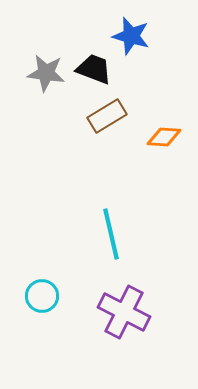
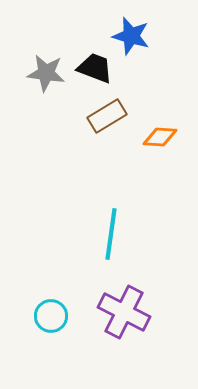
black trapezoid: moved 1 px right, 1 px up
orange diamond: moved 4 px left
cyan line: rotated 21 degrees clockwise
cyan circle: moved 9 px right, 20 px down
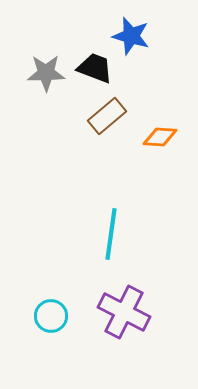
gray star: rotated 9 degrees counterclockwise
brown rectangle: rotated 9 degrees counterclockwise
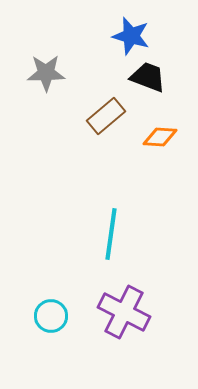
black trapezoid: moved 53 px right, 9 px down
brown rectangle: moved 1 px left
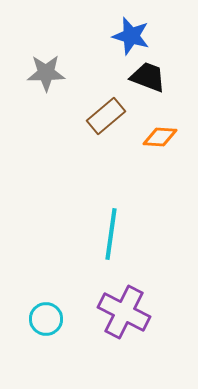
cyan circle: moved 5 px left, 3 px down
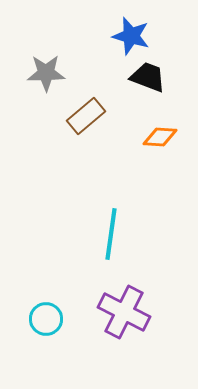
brown rectangle: moved 20 px left
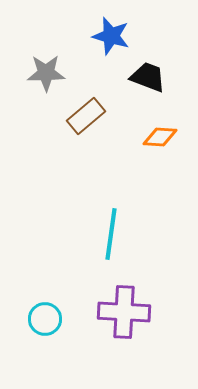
blue star: moved 20 px left
purple cross: rotated 24 degrees counterclockwise
cyan circle: moved 1 px left
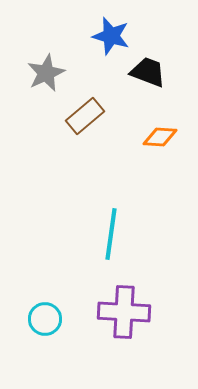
gray star: rotated 24 degrees counterclockwise
black trapezoid: moved 5 px up
brown rectangle: moved 1 px left
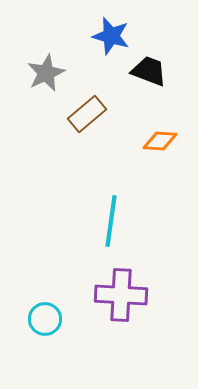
black trapezoid: moved 1 px right, 1 px up
brown rectangle: moved 2 px right, 2 px up
orange diamond: moved 4 px down
cyan line: moved 13 px up
purple cross: moved 3 px left, 17 px up
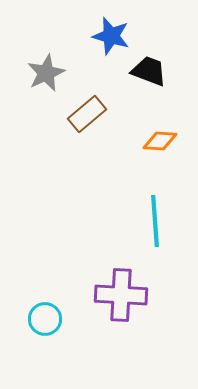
cyan line: moved 44 px right; rotated 12 degrees counterclockwise
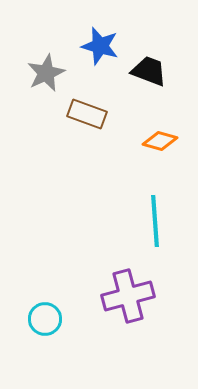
blue star: moved 11 px left, 10 px down
brown rectangle: rotated 60 degrees clockwise
orange diamond: rotated 12 degrees clockwise
purple cross: moved 7 px right, 1 px down; rotated 18 degrees counterclockwise
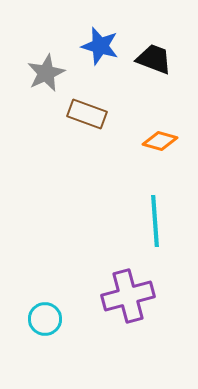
black trapezoid: moved 5 px right, 12 px up
